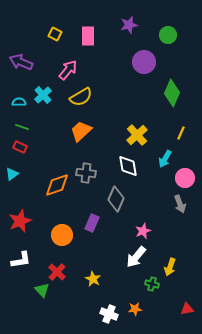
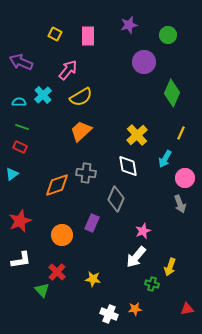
yellow star: rotated 21 degrees counterclockwise
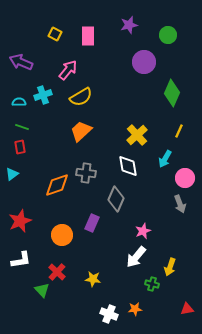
cyan cross: rotated 24 degrees clockwise
yellow line: moved 2 px left, 2 px up
red rectangle: rotated 56 degrees clockwise
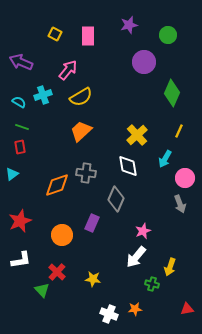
cyan semicircle: rotated 32 degrees clockwise
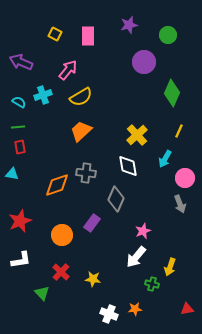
green line: moved 4 px left; rotated 24 degrees counterclockwise
cyan triangle: rotated 48 degrees clockwise
purple rectangle: rotated 12 degrees clockwise
red cross: moved 4 px right
green triangle: moved 3 px down
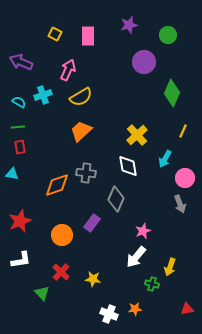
pink arrow: rotated 15 degrees counterclockwise
yellow line: moved 4 px right
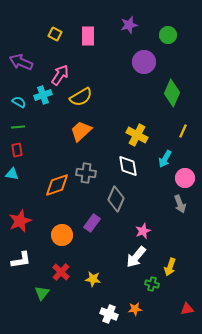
pink arrow: moved 8 px left, 5 px down; rotated 10 degrees clockwise
yellow cross: rotated 20 degrees counterclockwise
red rectangle: moved 3 px left, 3 px down
green triangle: rotated 21 degrees clockwise
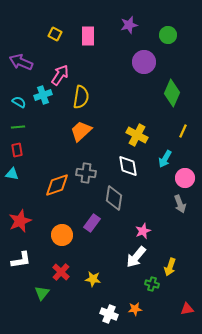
yellow semicircle: rotated 50 degrees counterclockwise
gray diamond: moved 2 px left, 1 px up; rotated 15 degrees counterclockwise
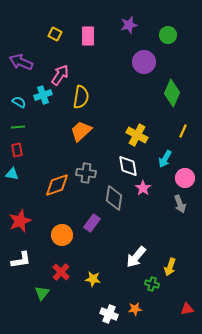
pink star: moved 43 px up; rotated 14 degrees counterclockwise
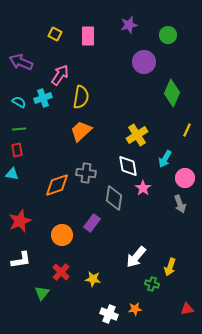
cyan cross: moved 3 px down
green line: moved 1 px right, 2 px down
yellow line: moved 4 px right, 1 px up
yellow cross: rotated 30 degrees clockwise
